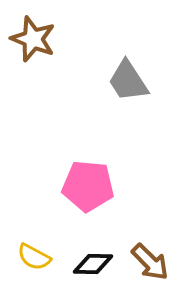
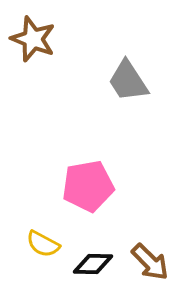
pink pentagon: rotated 15 degrees counterclockwise
yellow semicircle: moved 9 px right, 13 px up
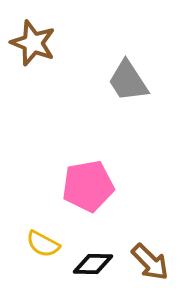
brown star: moved 4 px down
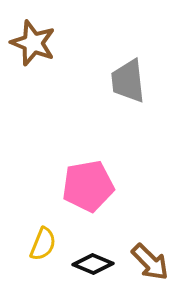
gray trapezoid: rotated 27 degrees clockwise
yellow semicircle: rotated 96 degrees counterclockwise
black diamond: rotated 21 degrees clockwise
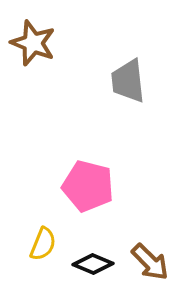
pink pentagon: rotated 24 degrees clockwise
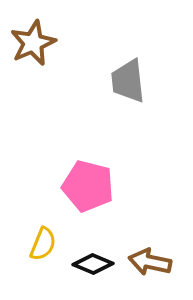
brown star: rotated 27 degrees clockwise
brown arrow: rotated 147 degrees clockwise
